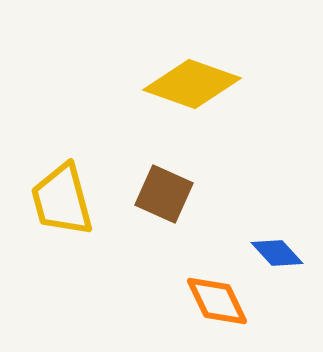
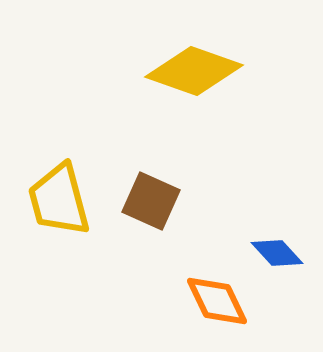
yellow diamond: moved 2 px right, 13 px up
brown square: moved 13 px left, 7 px down
yellow trapezoid: moved 3 px left
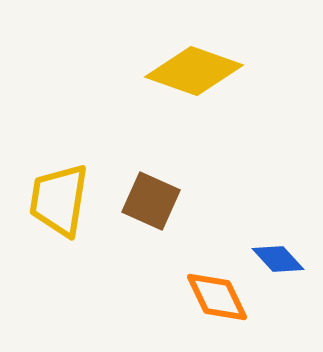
yellow trapezoid: rotated 24 degrees clockwise
blue diamond: moved 1 px right, 6 px down
orange diamond: moved 4 px up
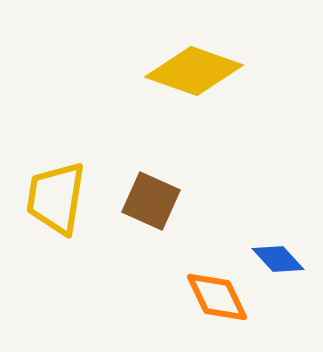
yellow trapezoid: moved 3 px left, 2 px up
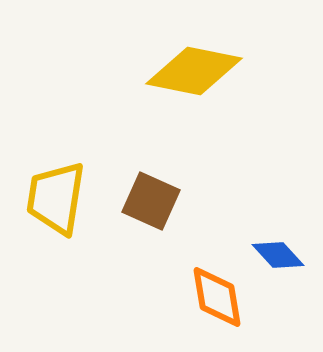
yellow diamond: rotated 8 degrees counterclockwise
blue diamond: moved 4 px up
orange diamond: rotated 16 degrees clockwise
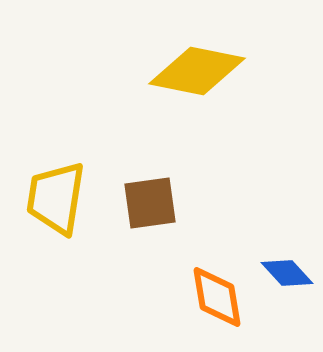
yellow diamond: moved 3 px right
brown square: moved 1 px left, 2 px down; rotated 32 degrees counterclockwise
blue diamond: moved 9 px right, 18 px down
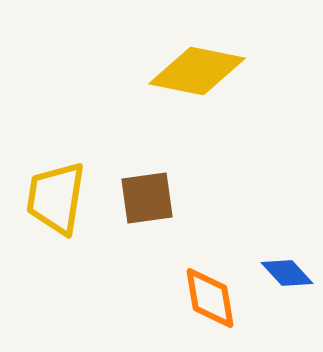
brown square: moved 3 px left, 5 px up
orange diamond: moved 7 px left, 1 px down
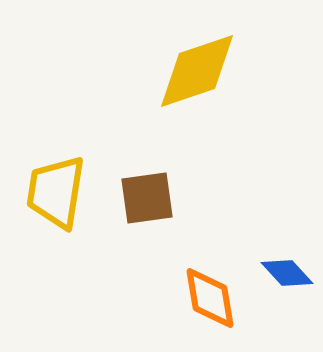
yellow diamond: rotated 30 degrees counterclockwise
yellow trapezoid: moved 6 px up
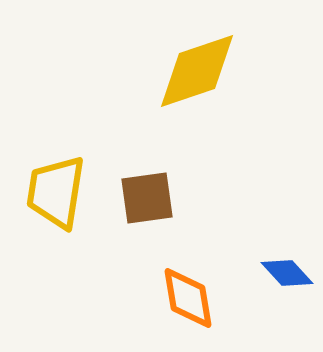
orange diamond: moved 22 px left
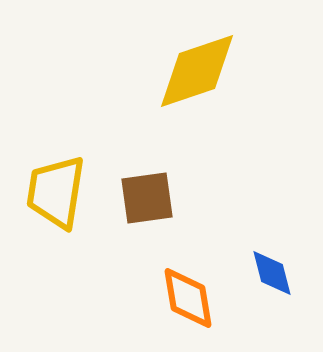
blue diamond: moved 15 px left; rotated 28 degrees clockwise
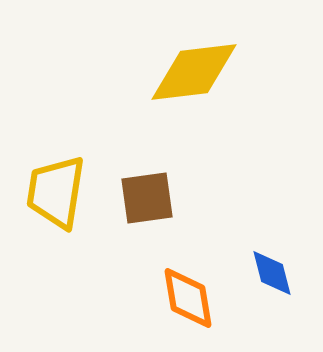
yellow diamond: moved 3 px left, 1 px down; rotated 12 degrees clockwise
